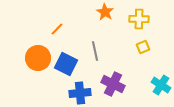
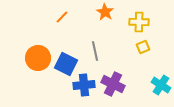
yellow cross: moved 3 px down
orange line: moved 5 px right, 12 px up
blue cross: moved 4 px right, 8 px up
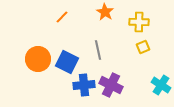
gray line: moved 3 px right, 1 px up
orange circle: moved 1 px down
blue square: moved 1 px right, 2 px up
purple cross: moved 2 px left, 1 px down
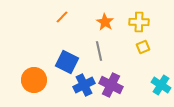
orange star: moved 10 px down
gray line: moved 1 px right, 1 px down
orange circle: moved 4 px left, 21 px down
blue cross: rotated 20 degrees counterclockwise
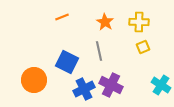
orange line: rotated 24 degrees clockwise
blue cross: moved 4 px down
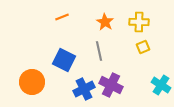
blue square: moved 3 px left, 2 px up
orange circle: moved 2 px left, 2 px down
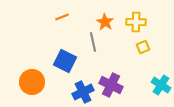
yellow cross: moved 3 px left
gray line: moved 6 px left, 9 px up
blue square: moved 1 px right, 1 px down
blue cross: moved 1 px left, 3 px down
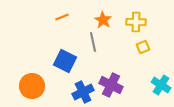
orange star: moved 2 px left, 2 px up
orange circle: moved 4 px down
